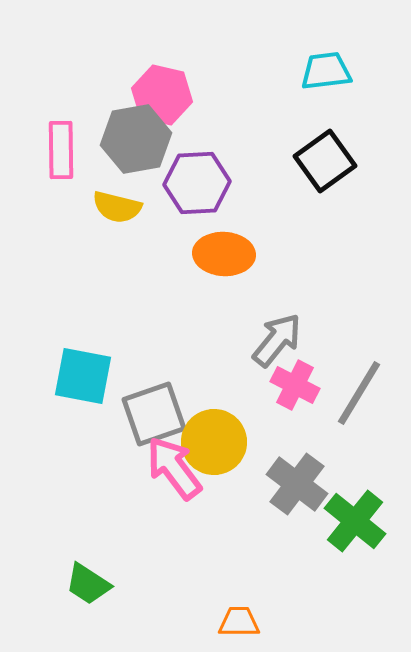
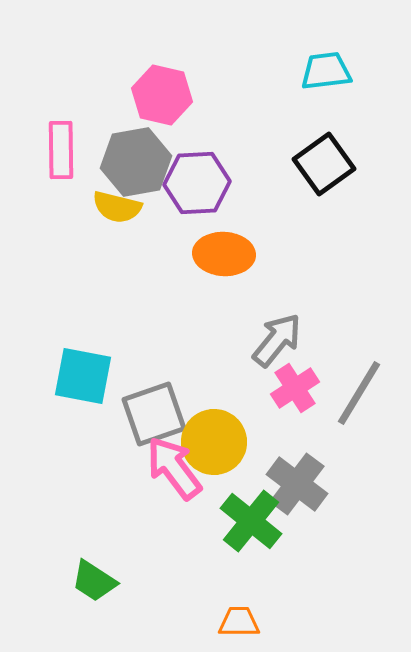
gray hexagon: moved 23 px down
black square: moved 1 px left, 3 px down
pink cross: moved 3 px down; rotated 30 degrees clockwise
green cross: moved 104 px left
green trapezoid: moved 6 px right, 3 px up
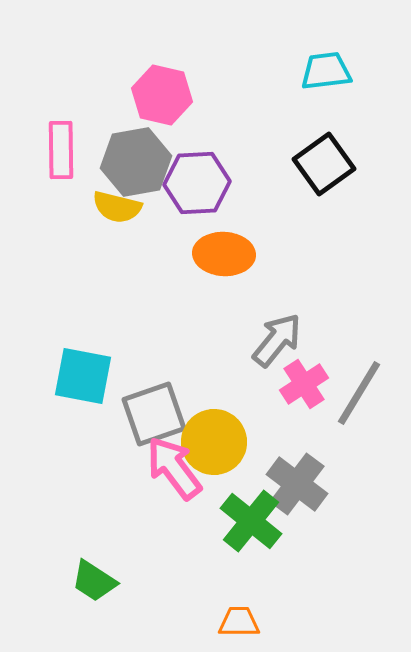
pink cross: moved 9 px right, 4 px up
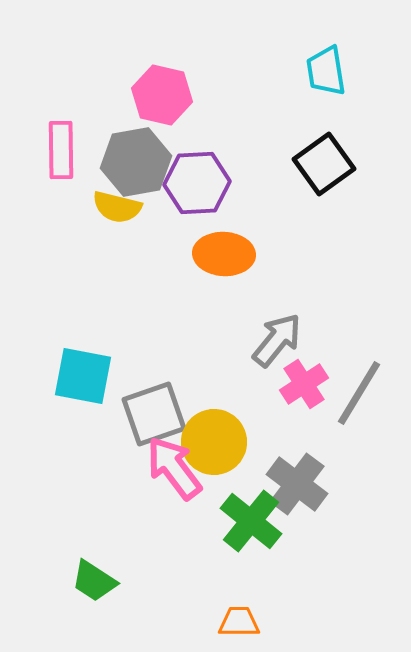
cyan trapezoid: rotated 92 degrees counterclockwise
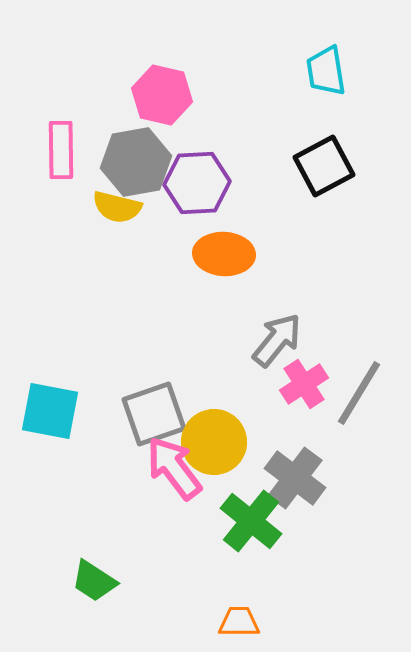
black square: moved 2 px down; rotated 8 degrees clockwise
cyan square: moved 33 px left, 35 px down
gray cross: moved 2 px left, 6 px up
